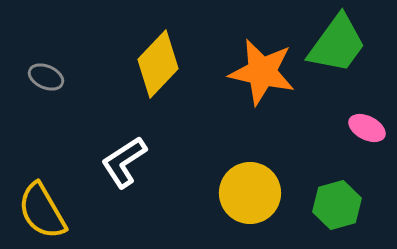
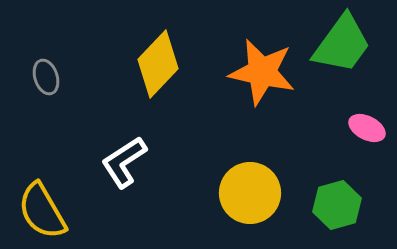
green trapezoid: moved 5 px right
gray ellipse: rotated 48 degrees clockwise
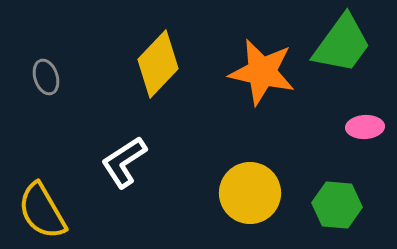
pink ellipse: moved 2 px left, 1 px up; rotated 30 degrees counterclockwise
green hexagon: rotated 21 degrees clockwise
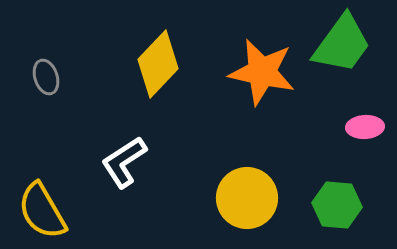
yellow circle: moved 3 px left, 5 px down
